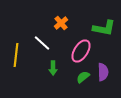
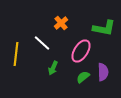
yellow line: moved 1 px up
green arrow: rotated 24 degrees clockwise
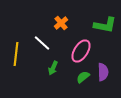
green L-shape: moved 1 px right, 3 px up
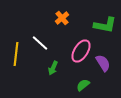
orange cross: moved 1 px right, 5 px up
white line: moved 2 px left
purple semicircle: moved 9 px up; rotated 30 degrees counterclockwise
green semicircle: moved 8 px down
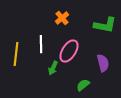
white line: moved 1 px right, 1 px down; rotated 48 degrees clockwise
pink ellipse: moved 12 px left
purple semicircle: rotated 18 degrees clockwise
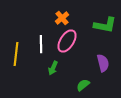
pink ellipse: moved 2 px left, 10 px up
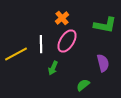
yellow line: rotated 55 degrees clockwise
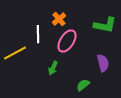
orange cross: moved 3 px left, 1 px down
white line: moved 3 px left, 10 px up
yellow line: moved 1 px left, 1 px up
